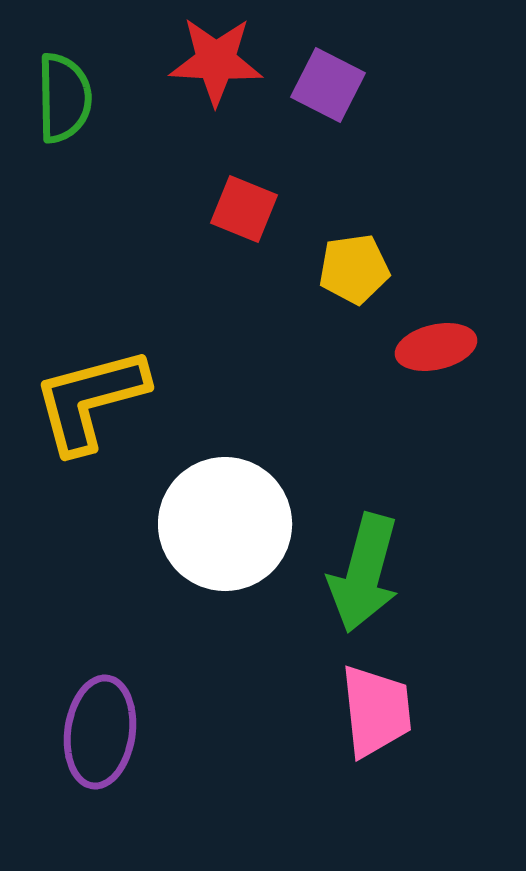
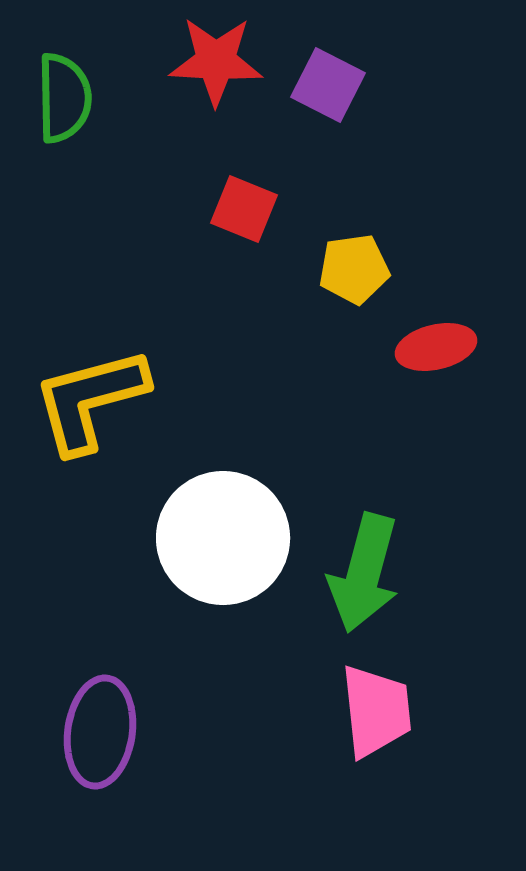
white circle: moved 2 px left, 14 px down
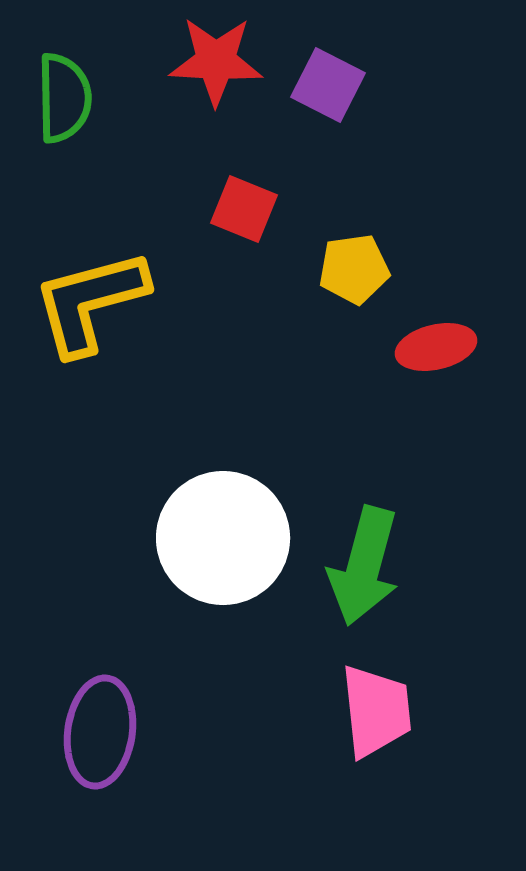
yellow L-shape: moved 98 px up
green arrow: moved 7 px up
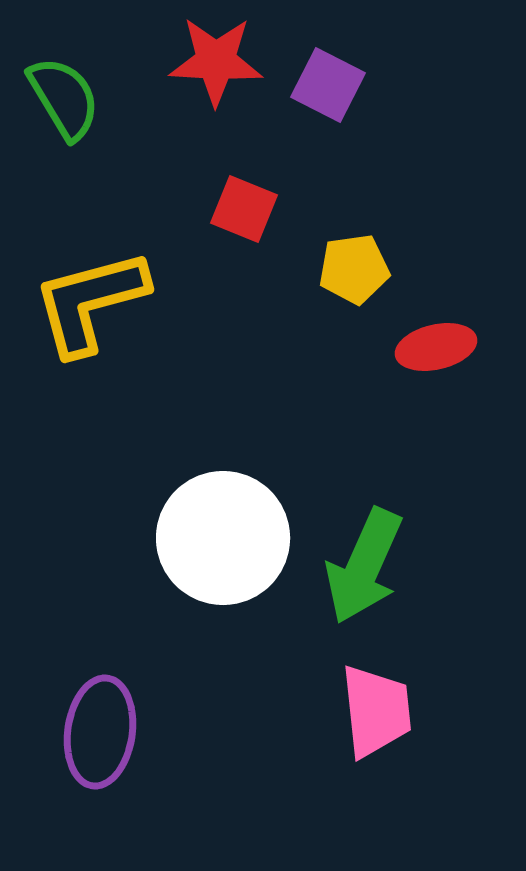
green semicircle: rotated 30 degrees counterclockwise
green arrow: rotated 9 degrees clockwise
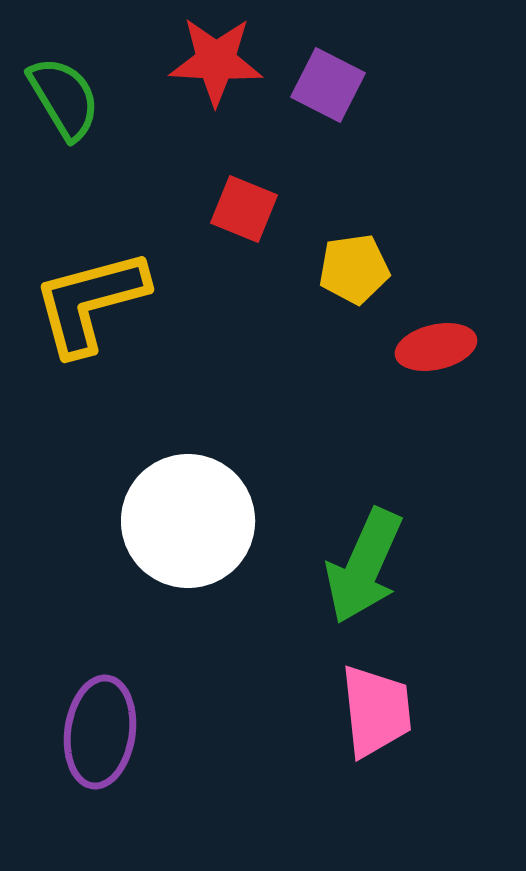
white circle: moved 35 px left, 17 px up
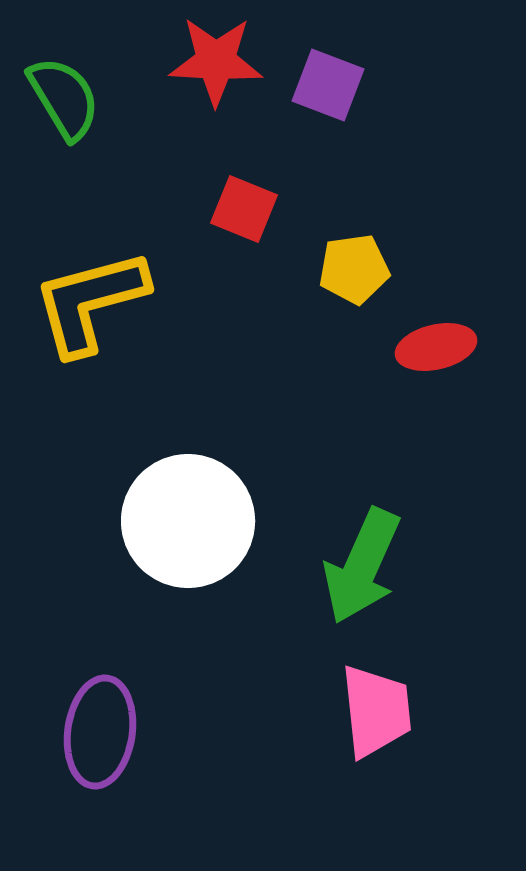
purple square: rotated 6 degrees counterclockwise
green arrow: moved 2 px left
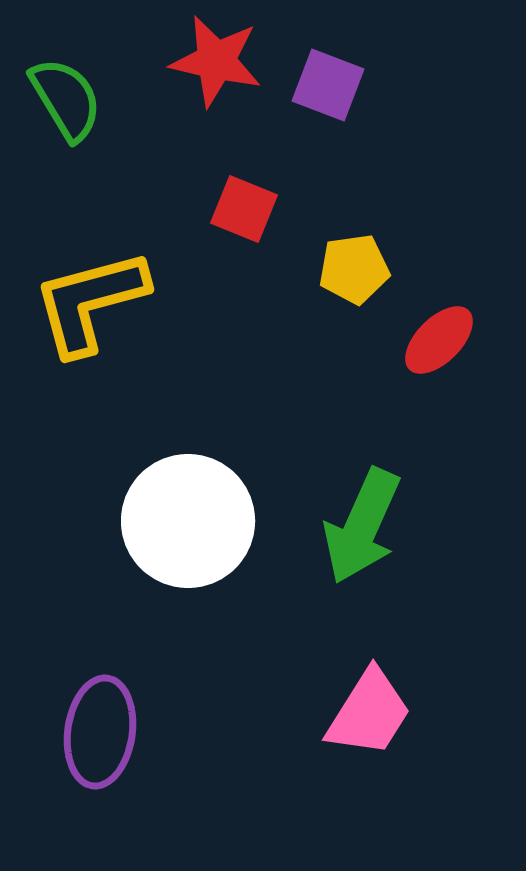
red star: rotated 10 degrees clockwise
green semicircle: moved 2 px right, 1 px down
red ellipse: moved 3 px right, 7 px up; rotated 32 degrees counterclockwise
green arrow: moved 40 px up
pink trapezoid: moved 7 px left, 2 px down; rotated 38 degrees clockwise
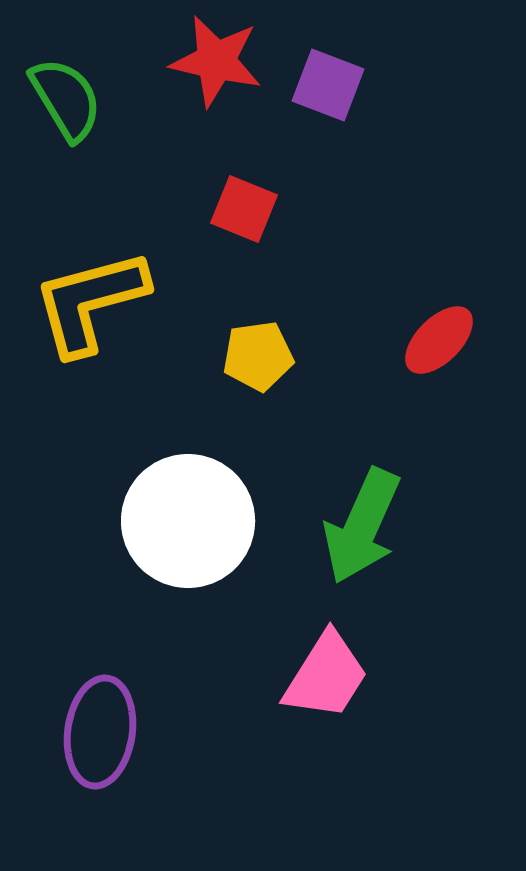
yellow pentagon: moved 96 px left, 87 px down
pink trapezoid: moved 43 px left, 37 px up
